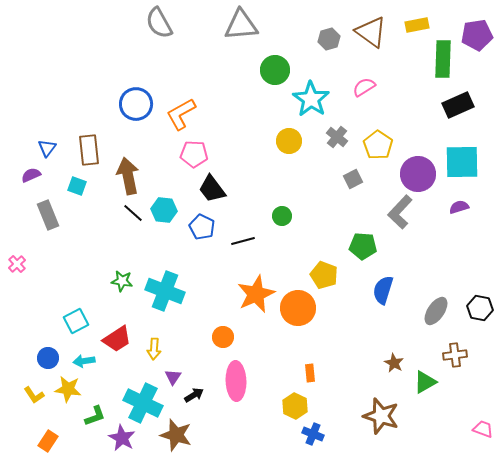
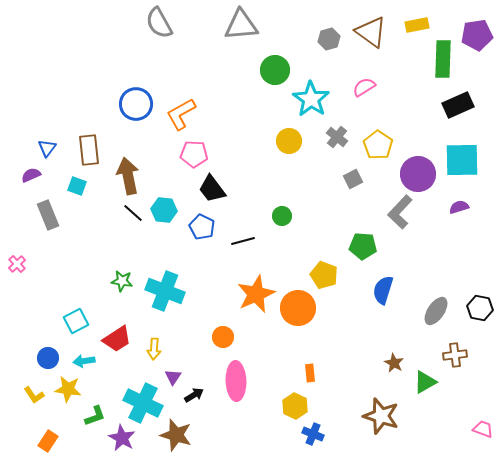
cyan square at (462, 162): moved 2 px up
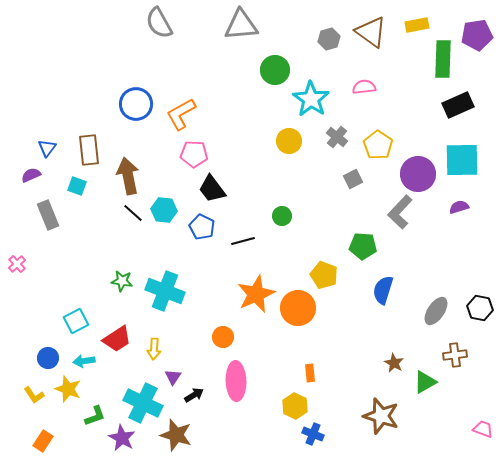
pink semicircle at (364, 87): rotated 25 degrees clockwise
yellow star at (68, 389): rotated 12 degrees clockwise
orange rectangle at (48, 441): moved 5 px left
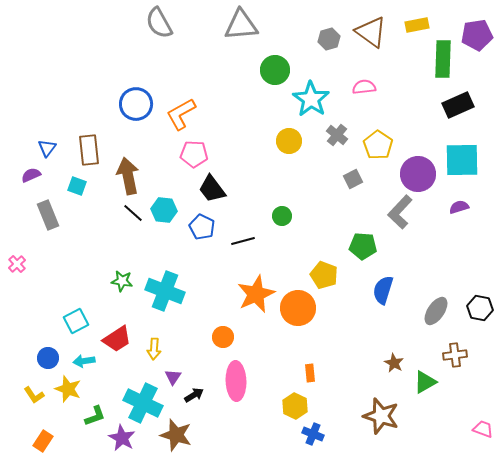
gray cross at (337, 137): moved 2 px up
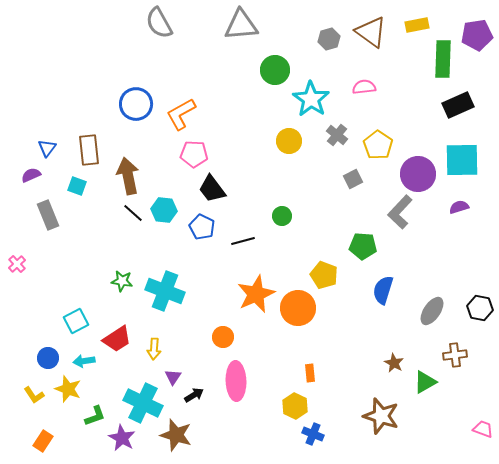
gray ellipse at (436, 311): moved 4 px left
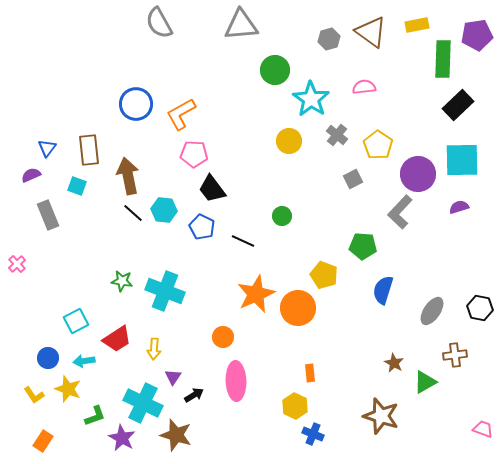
black rectangle at (458, 105): rotated 20 degrees counterclockwise
black line at (243, 241): rotated 40 degrees clockwise
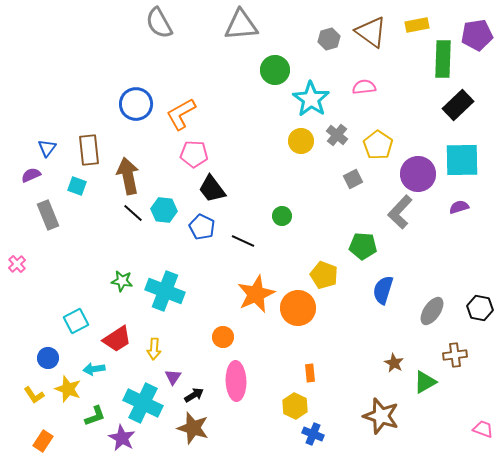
yellow circle at (289, 141): moved 12 px right
cyan arrow at (84, 361): moved 10 px right, 8 px down
brown star at (176, 435): moved 17 px right, 7 px up
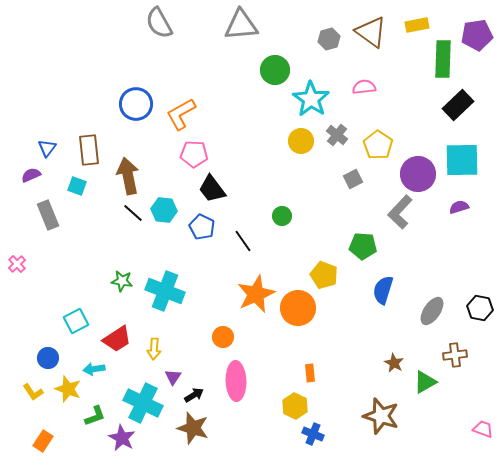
black line at (243, 241): rotated 30 degrees clockwise
yellow L-shape at (34, 395): moved 1 px left, 3 px up
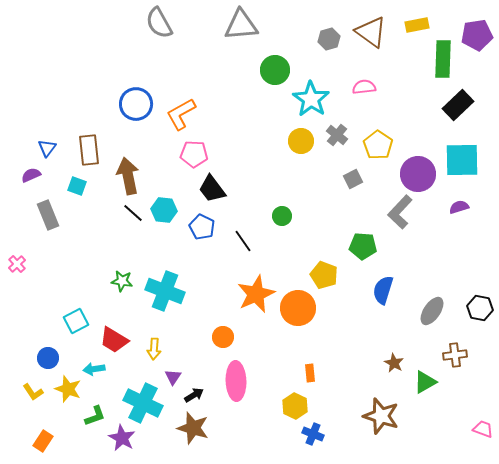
red trapezoid at (117, 339): moved 3 px left, 1 px down; rotated 64 degrees clockwise
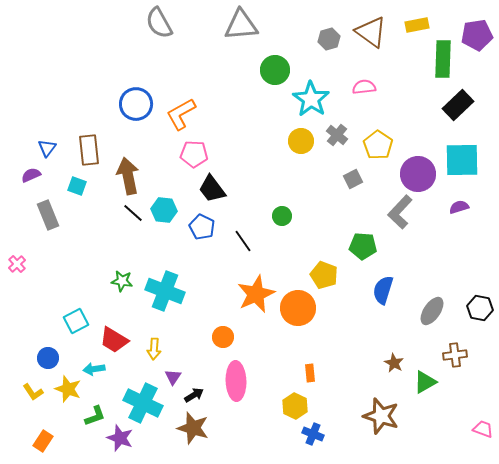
purple star at (122, 438): moved 2 px left; rotated 8 degrees counterclockwise
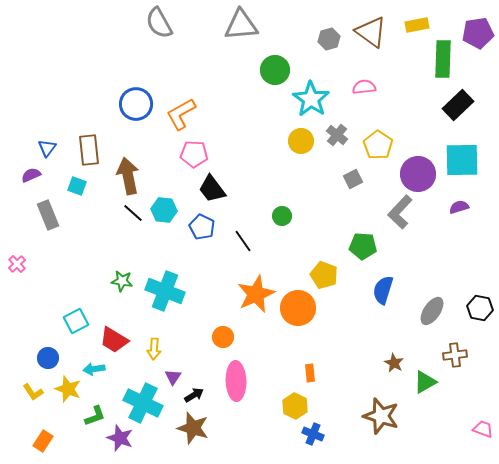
purple pentagon at (477, 35): moved 1 px right, 2 px up
